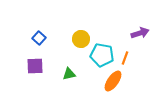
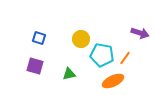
purple arrow: rotated 36 degrees clockwise
blue square: rotated 24 degrees counterclockwise
orange line: rotated 16 degrees clockwise
purple square: rotated 18 degrees clockwise
orange ellipse: rotated 30 degrees clockwise
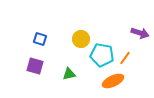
blue square: moved 1 px right, 1 px down
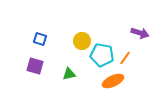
yellow circle: moved 1 px right, 2 px down
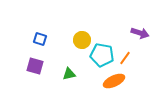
yellow circle: moved 1 px up
orange ellipse: moved 1 px right
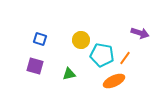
yellow circle: moved 1 px left
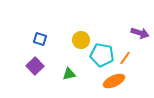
purple square: rotated 30 degrees clockwise
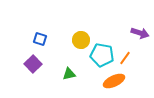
purple square: moved 2 px left, 2 px up
